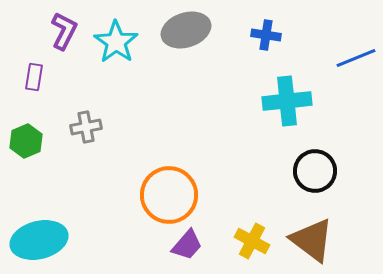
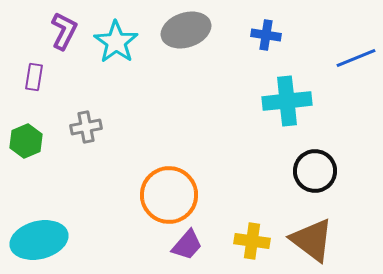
yellow cross: rotated 20 degrees counterclockwise
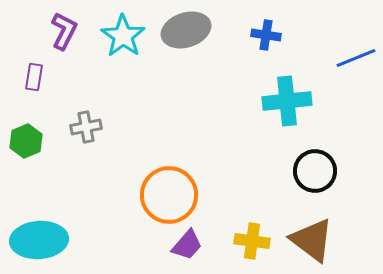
cyan star: moved 7 px right, 6 px up
cyan ellipse: rotated 10 degrees clockwise
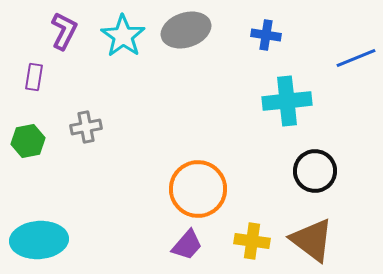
green hexagon: moved 2 px right; rotated 12 degrees clockwise
orange circle: moved 29 px right, 6 px up
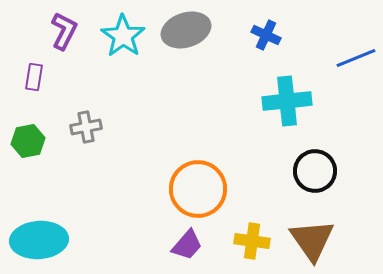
blue cross: rotated 16 degrees clockwise
brown triangle: rotated 18 degrees clockwise
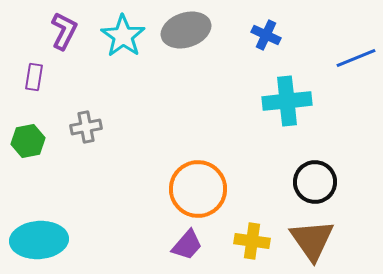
black circle: moved 11 px down
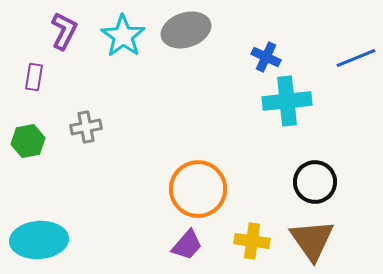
blue cross: moved 22 px down
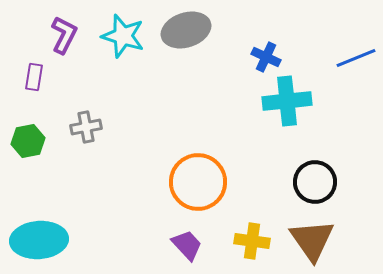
purple L-shape: moved 4 px down
cyan star: rotated 18 degrees counterclockwise
orange circle: moved 7 px up
purple trapezoid: rotated 84 degrees counterclockwise
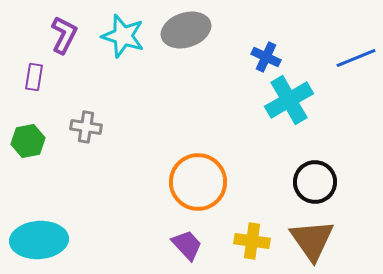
cyan cross: moved 2 px right, 1 px up; rotated 24 degrees counterclockwise
gray cross: rotated 20 degrees clockwise
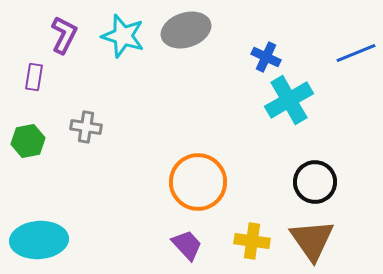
blue line: moved 5 px up
